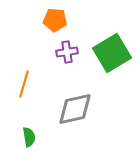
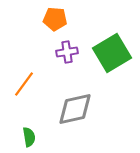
orange pentagon: moved 1 px up
orange line: rotated 20 degrees clockwise
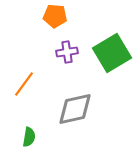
orange pentagon: moved 3 px up
green semicircle: rotated 18 degrees clockwise
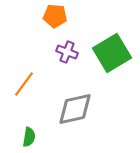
purple cross: rotated 30 degrees clockwise
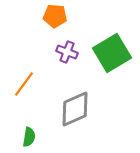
gray diamond: rotated 12 degrees counterclockwise
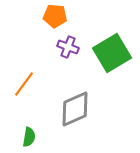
purple cross: moved 1 px right, 5 px up
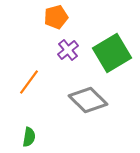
orange pentagon: moved 1 px right, 1 px down; rotated 20 degrees counterclockwise
purple cross: moved 3 px down; rotated 30 degrees clockwise
orange line: moved 5 px right, 2 px up
gray diamond: moved 13 px right, 9 px up; rotated 69 degrees clockwise
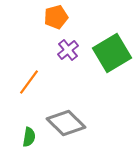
gray diamond: moved 22 px left, 23 px down
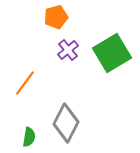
orange line: moved 4 px left, 1 px down
gray diamond: rotated 72 degrees clockwise
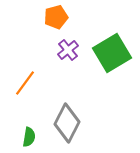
gray diamond: moved 1 px right
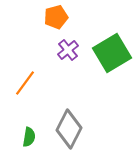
gray diamond: moved 2 px right, 6 px down
